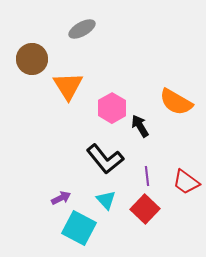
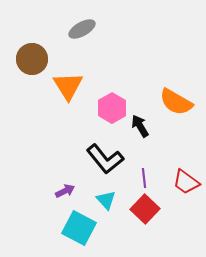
purple line: moved 3 px left, 2 px down
purple arrow: moved 4 px right, 7 px up
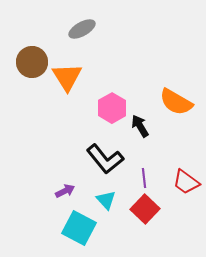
brown circle: moved 3 px down
orange triangle: moved 1 px left, 9 px up
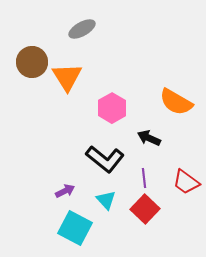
black arrow: moved 9 px right, 12 px down; rotated 35 degrees counterclockwise
black L-shape: rotated 12 degrees counterclockwise
cyan square: moved 4 px left
